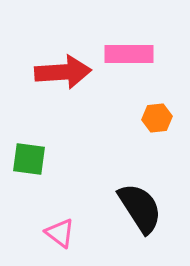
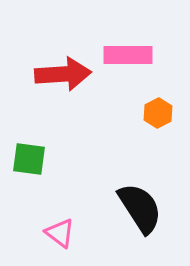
pink rectangle: moved 1 px left, 1 px down
red arrow: moved 2 px down
orange hexagon: moved 1 px right, 5 px up; rotated 20 degrees counterclockwise
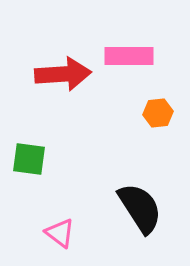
pink rectangle: moved 1 px right, 1 px down
orange hexagon: rotated 20 degrees clockwise
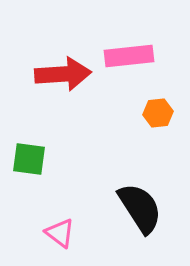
pink rectangle: rotated 6 degrees counterclockwise
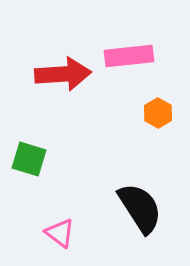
orange hexagon: rotated 24 degrees counterclockwise
green square: rotated 9 degrees clockwise
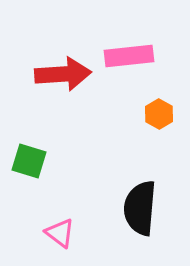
orange hexagon: moved 1 px right, 1 px down
green square: moved 2 px down
black semicircle: rotated 142 degrees counterclockwise
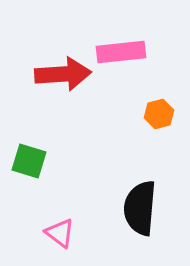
pink rectangle: moved 8 px left, 4 px up
orange hexagon: rotated 16 degrees clockwise
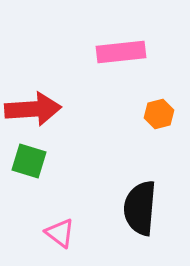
red arrow: moved 30 px left, 35 px down
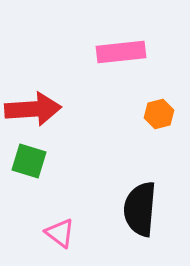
black semicircle: moved 1 px down
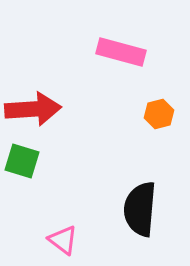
pink rectangle: rotated 21 degrees clockwise
green square: moved 7 px left
pink triangle: moved 3 px right, 7 px down
